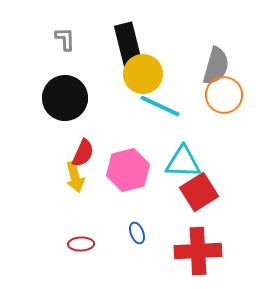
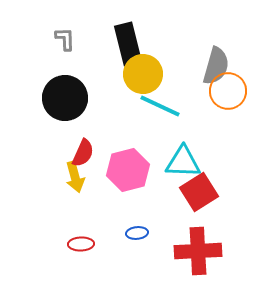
orange circle: moved 4 px right, 4 px up
blue ellipse: rotated 75 degrees counterclockwise
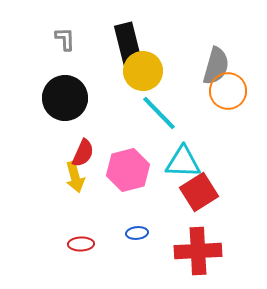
yellow circle: moved 3 px up
cyan line: moved 1 px left, 7 px down; rotated 21 degrees clockwise
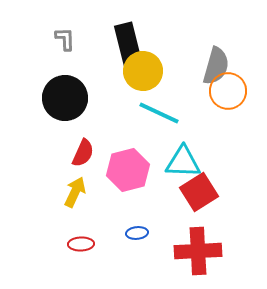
cyan line: rotated 21 degrees counterclockwise
yellow arrow: moved 15 px down; rotated 140 degrees counterclockwise
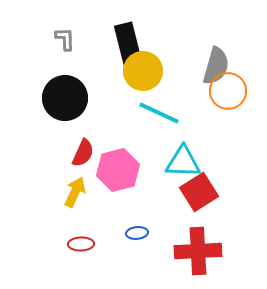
pink hexagon: moved 10 px left
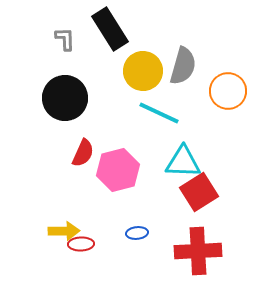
black rectangle: moved 18 px left, 15 px up; rotated 18 degrees counterclockwise
gray semicircle: moved 33 px left
yellow arrow: moved 11 px left, 39 px down; rotated 64 degrees clockwise
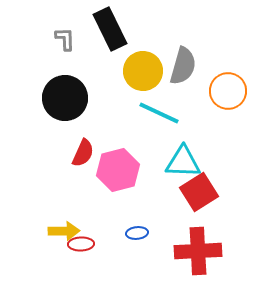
black rectangle: rotated 6 degrees clockwise
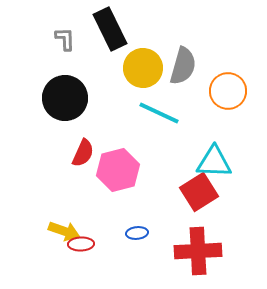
yellow circle: moved 3 px up
cyan triangle: moved 31 px right
yellow arrow: rotated 20 degrees clockwise
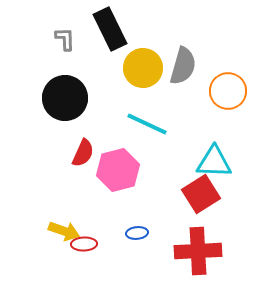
cyan line: moved 12 px left, 11 px down
red square: moved 2 px right, 2 px down
red ellipse: moved 3 px right
